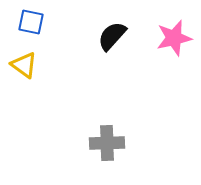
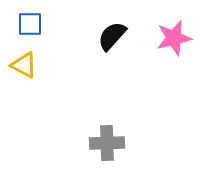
blue square: moved 1 px left, 2 px down; rotated 12 degrees counterclockwise
yellow triangle: rotated 8 degrees counterclockwise
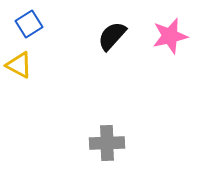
blue square: moved 1 px left; rotated 32 degrees counterclockwise
pink star: moved 4 px left, 2 px up
yellow triangle: moved 5 px left
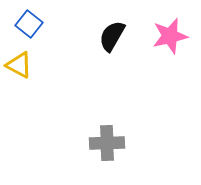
blue square: rotated 20 degrees counterclockwise
black semicircle: rotated 12 degrees counterclockwise
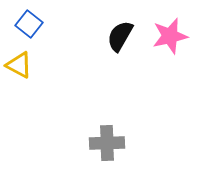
black semicircle: moved 8 px right
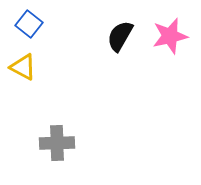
yellow triangle: moved 4 px right, 2 px down
gray cross: moved 50 px left
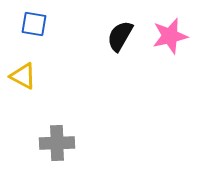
blue square: moved 5 px right; rotated 28 degrees counterclockwise
yellow triangle: moved 9 px down
